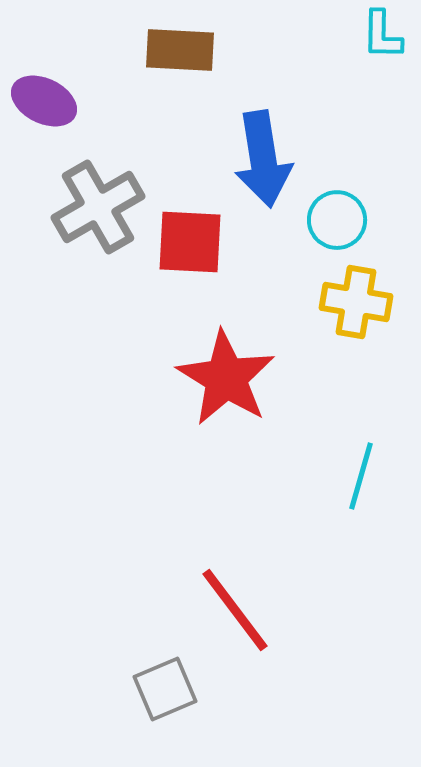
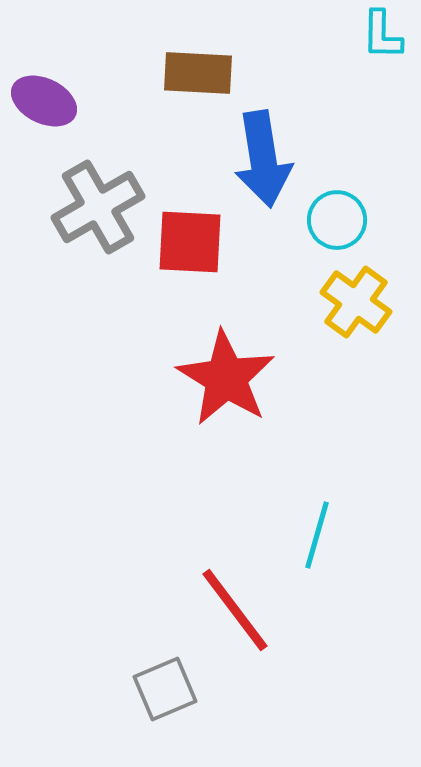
brown rectangle: moved 18 px right, 23 px down
yellow cross: rotated 26 degrees clockwise
cyan line: moved 44 px left, 59 px down
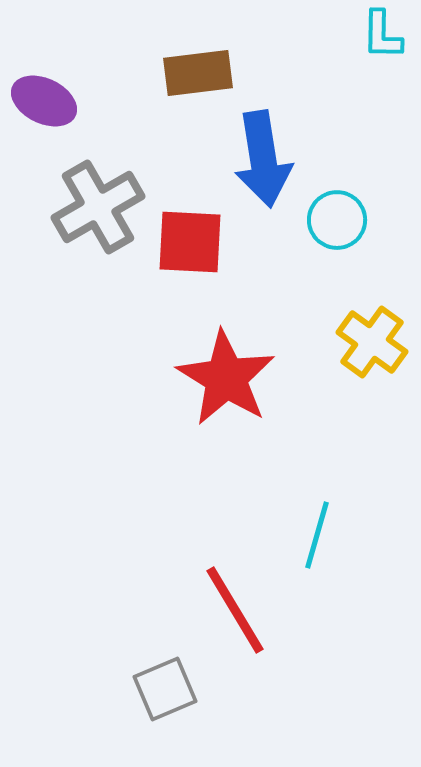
brown rectangle: rotated 10 degrees counterclockwise
yellow cross: moved 16 px right, 40 px down
red line: rotated 6 degrees clockwise
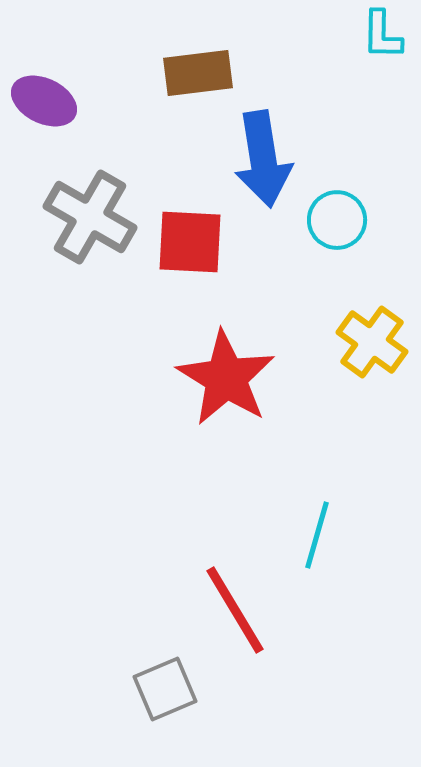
gray cross: moved 8 px left, 10 px down; rotated 30 degrees counterclockwise
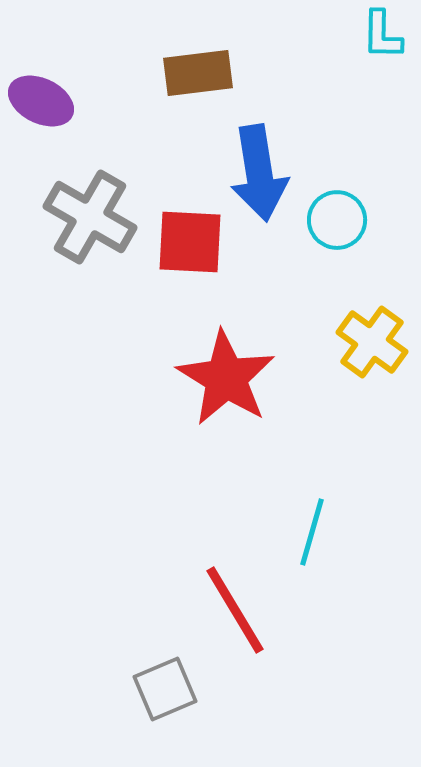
purple ellipse: moved 3 px left
blue arrow: moved 4 px left, 14 px down
cyan line: moved 5 px left, 3 px up
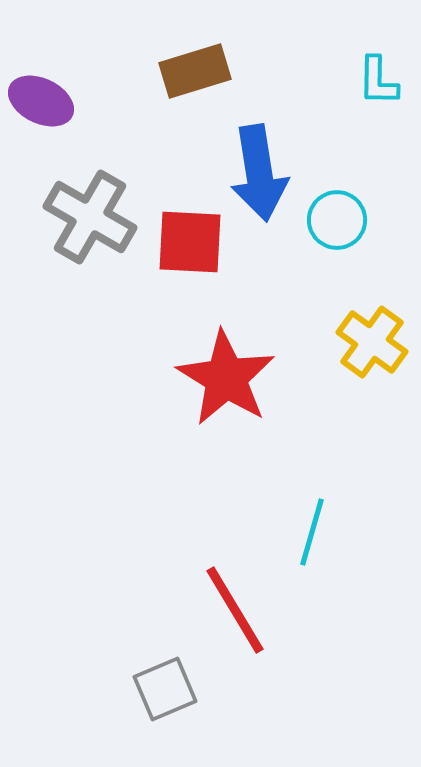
cyan L-shape: moved 4 px left, 46 px down
brown rectangle: moved 3 px left, 2 px up; rotated 10 degrees counterclockwise
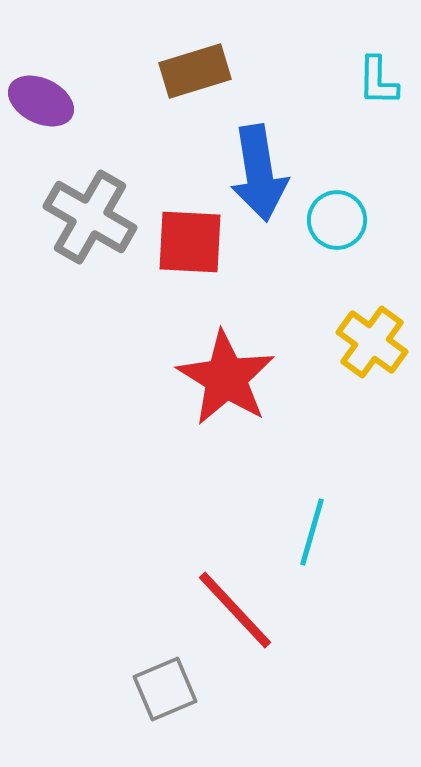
red line: rotated 12 degrees counterclockwise
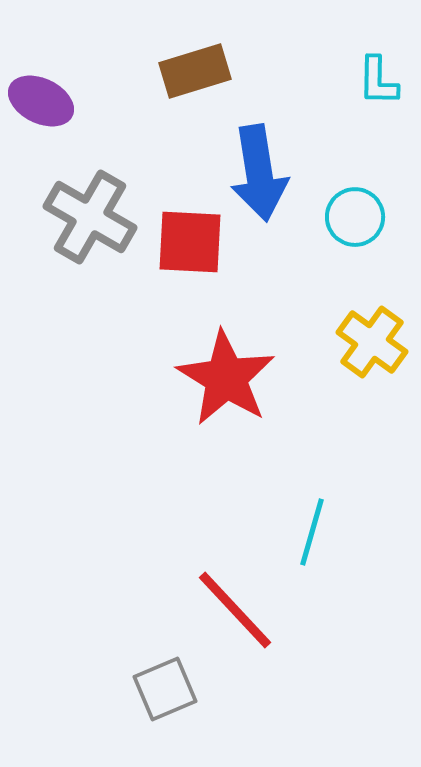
cyan circle: moved 18 px right, 3 px up
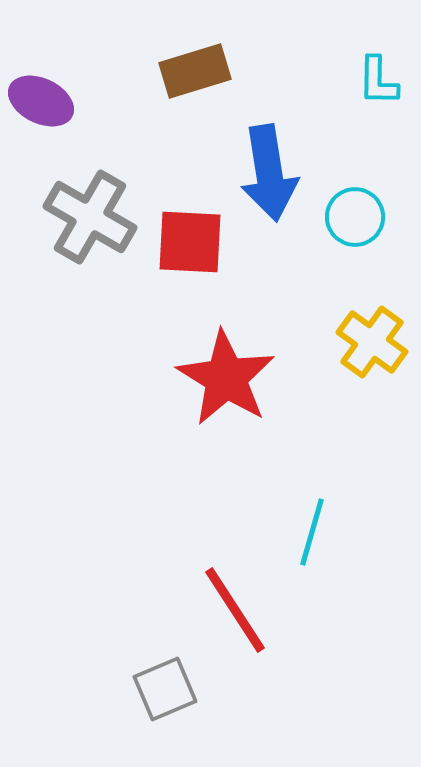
blue arrow: moved 10 px right
red line: rotated 10 degrees clockwise
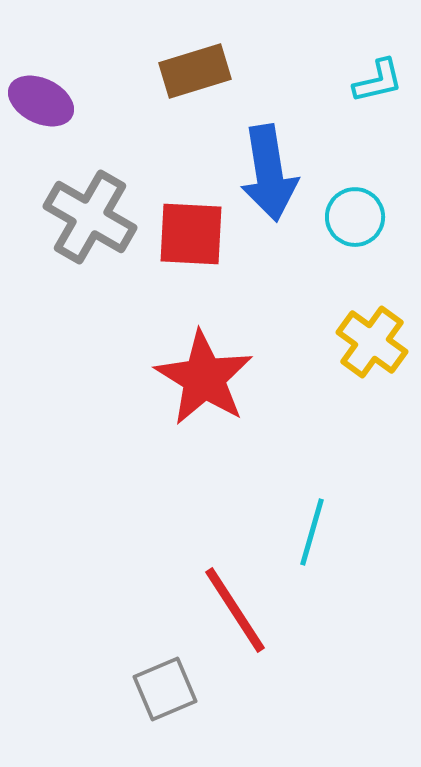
cyan L-shape: rotated 104 degrees counterclockwise
red square: moved 1 px right, 8 px up
red star: moved 22 px left
